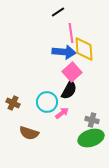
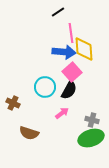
cyan circle: moved 2 px left, 15 px up
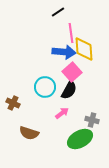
green ellipse: moved 11 px left, 1 px down; rotated 10 degrees counterclockwise
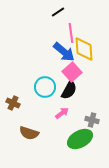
blue arrow: rotated 35 degrees clockwise
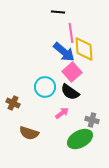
black line: rotated 40 degrees clockwise
black semicircle: moved 1 px right, 2 px down; rotated 96 degrees clockwise
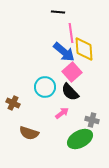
black semicircle: rotated 12 degrees clockwise
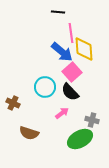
blue arrow: moved 2 px left
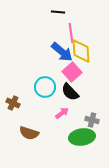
yellow diamond: moved 3 px left, 2 px down
green ellipse: moved 2 px right, 2 px up; rotated 20 degrees clockwise
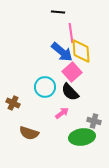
gray cross: moved 2 px right, 1 px down
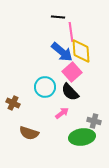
black line: moved 5 px down
pink line: moved 1 px up
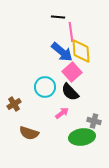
brown cross: moved 1 px right, 1 px down; rotated 32 degrees clockwise
